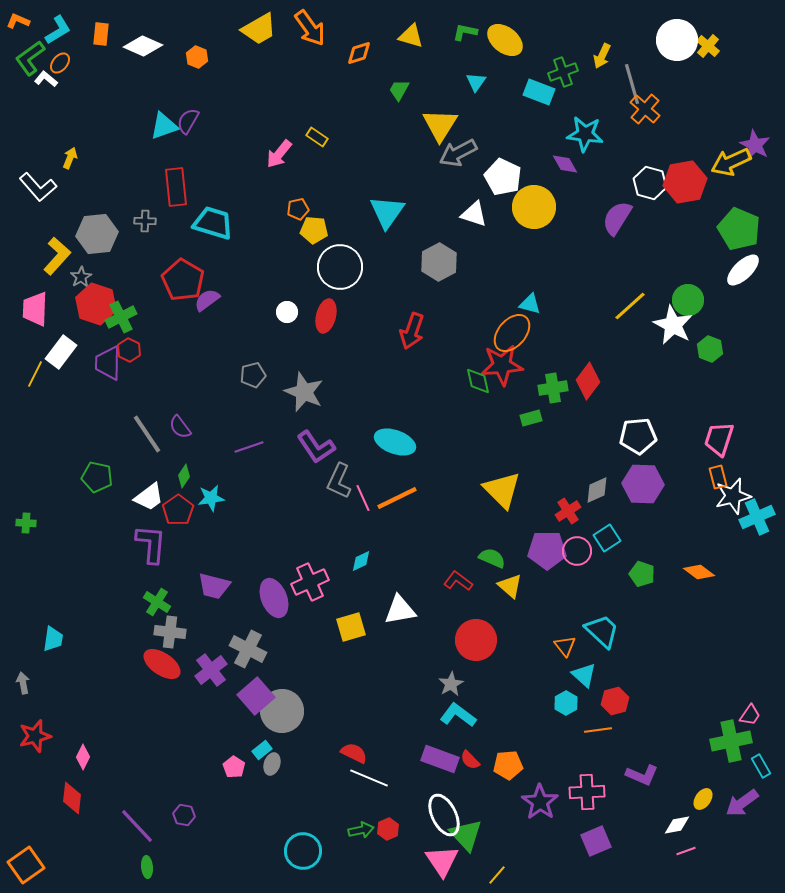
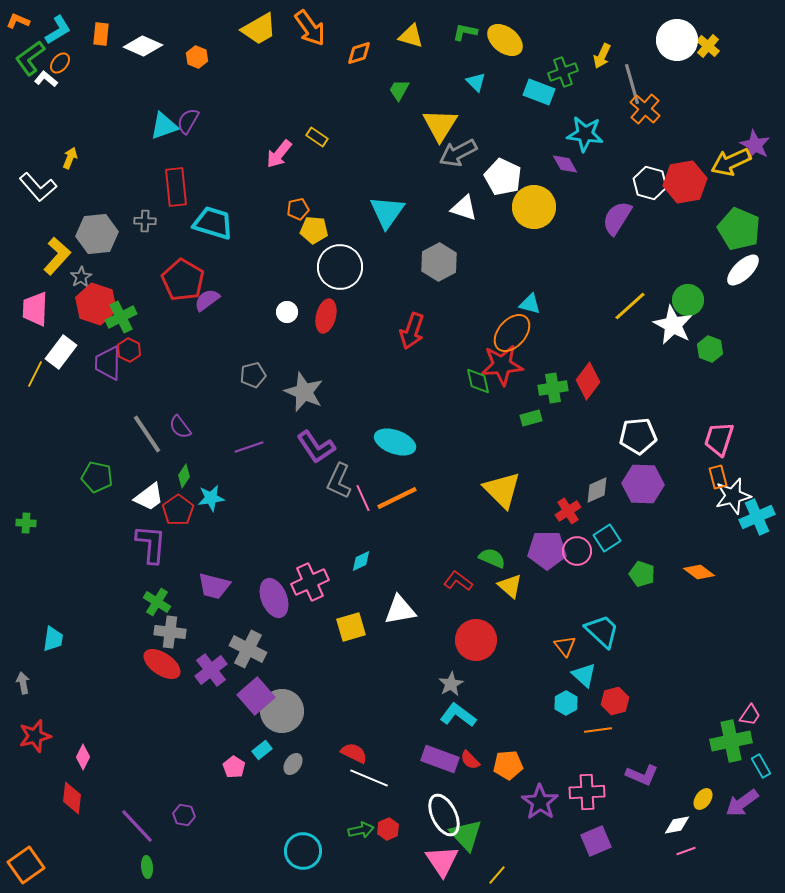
cyan triangle at (476, 82): rotated 20 degrees counterclockwise
white triangle at (474, 214): moved 10 px left, 6 px up
gray ellipse at (272, 764): moved 21 px right; rotated 15 degrees clockwise
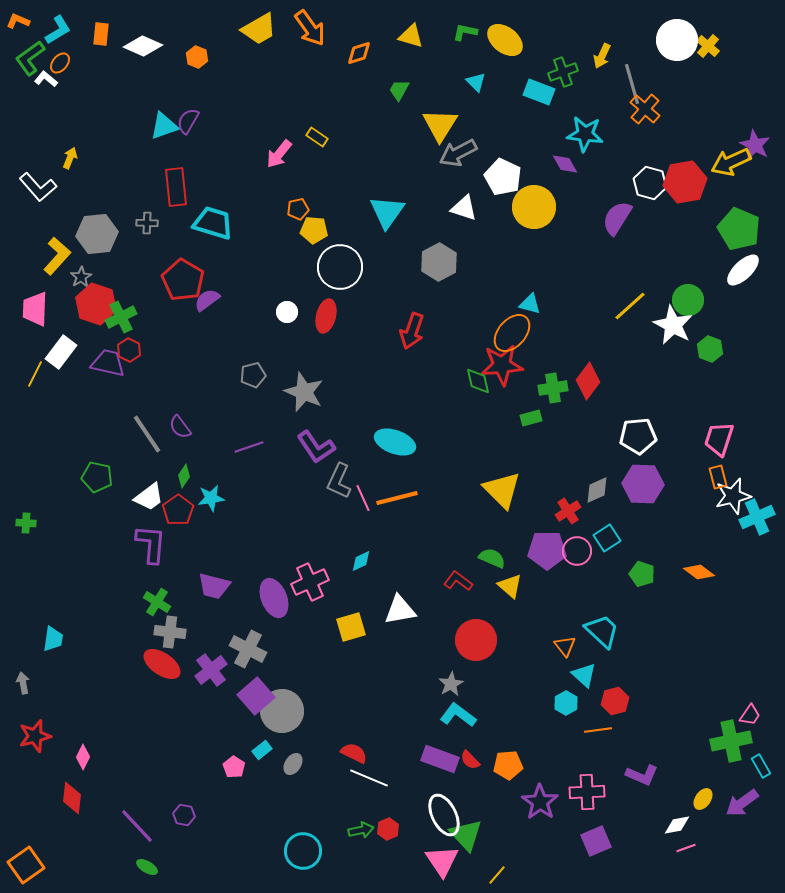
gray cross at (145, 221): moved 2 px right, 2 px down
purple trapezoid at (108, 363): rotated 102 degrees clockwise
orange line at (397, 498): rotated 12 degrees clockwise
pink line at (686, 851): moved 3 px up
green ellipse at (147, 867): rotated 55 degrees counterclockwise
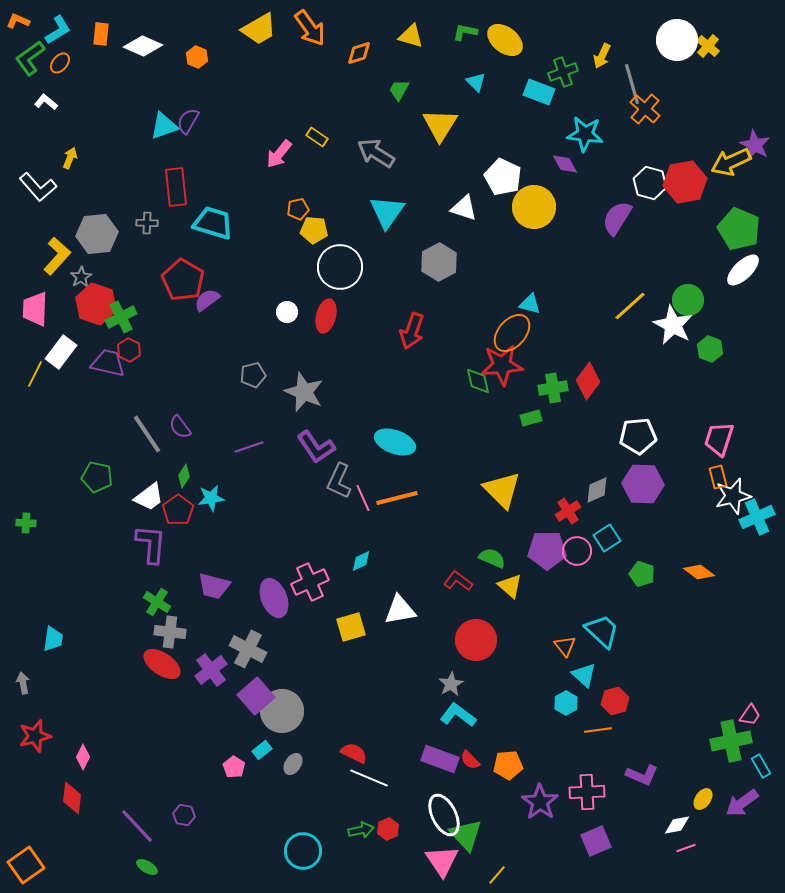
white L-shape at (46, 79): moved 23 px down
gray arrow at (458, 153): moved 82 px left; rotated 60 degrees clockwise
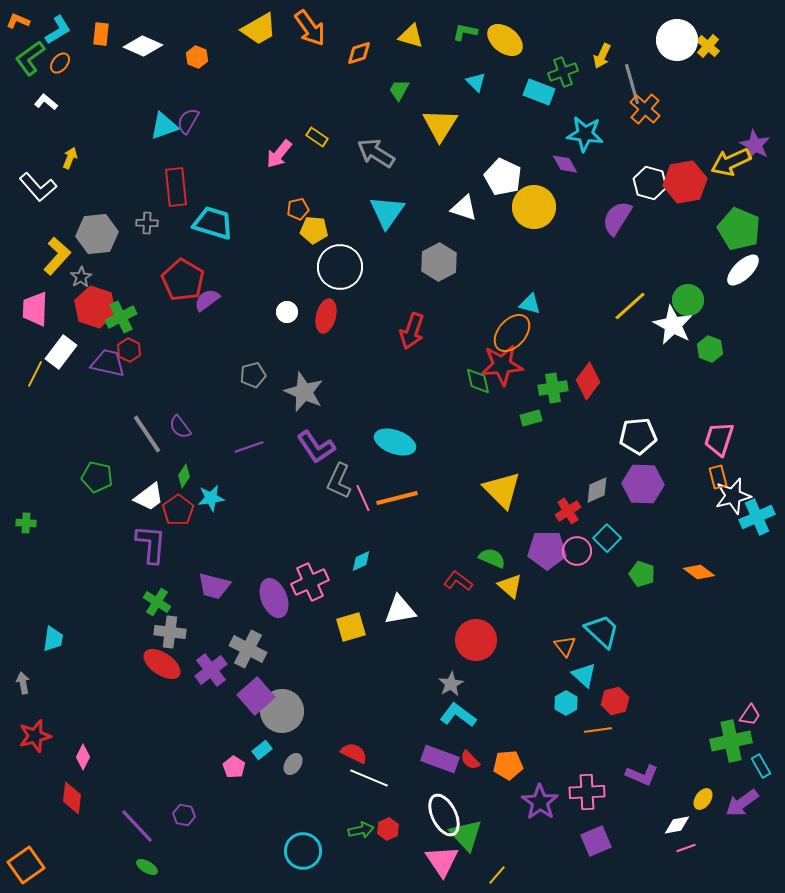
red hexagon at (96, 304): moved 1 px left, 3 px down
cyan square at (607, 538): rotated 12 degrees counterclockwise
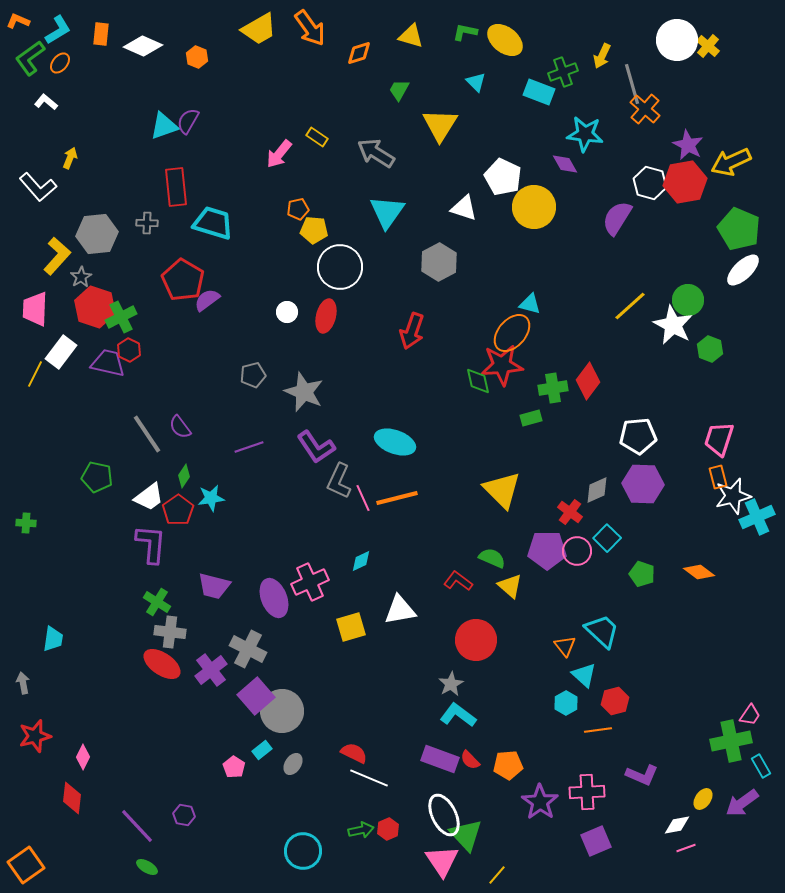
purple star at (755, 145): moved 67 px left
red cross at (568, 511): moved 2 px right, 1 px down; rotated 20 degrees counterclockwise
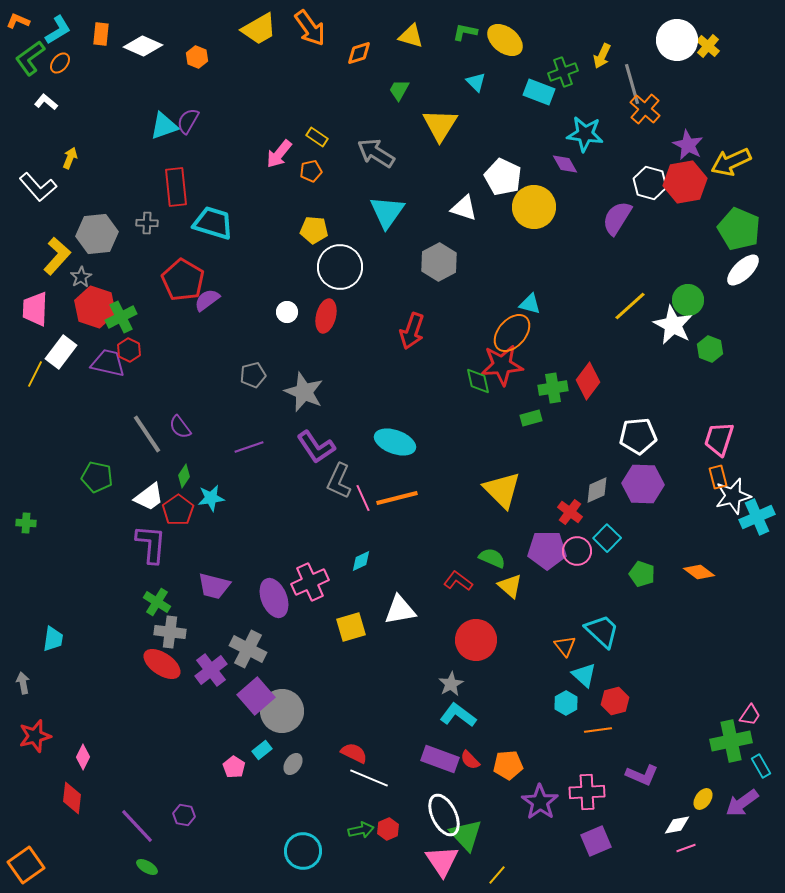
orange pentagon at (298, 209): moved 13 px right, 38 px up
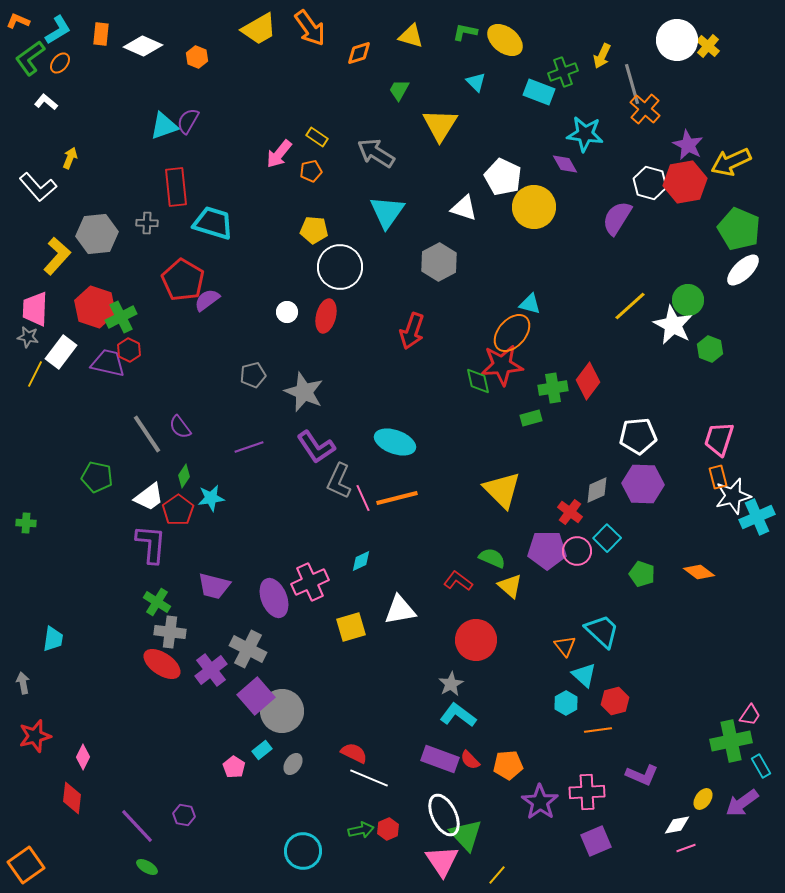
gray star at (81, 277): moved 53 px left, 60 px down; rotated 30 degrees counterclockwise
